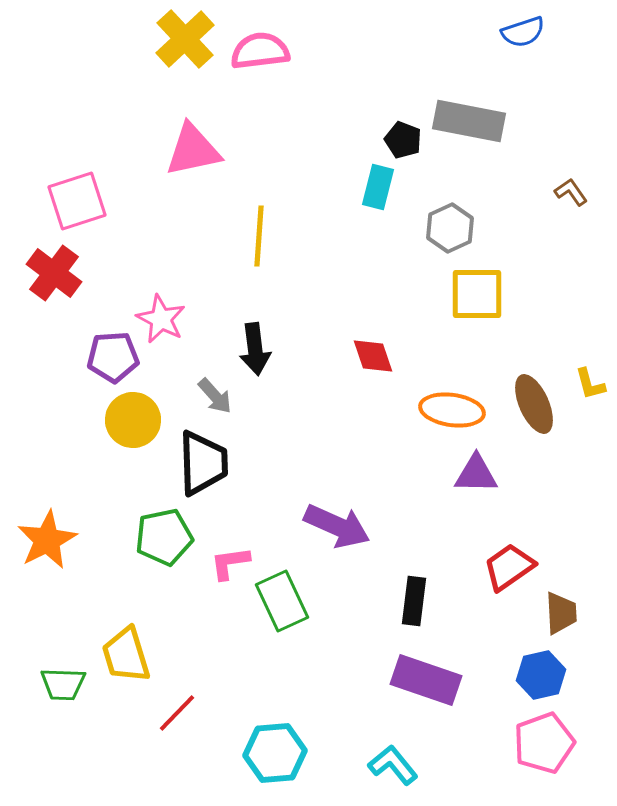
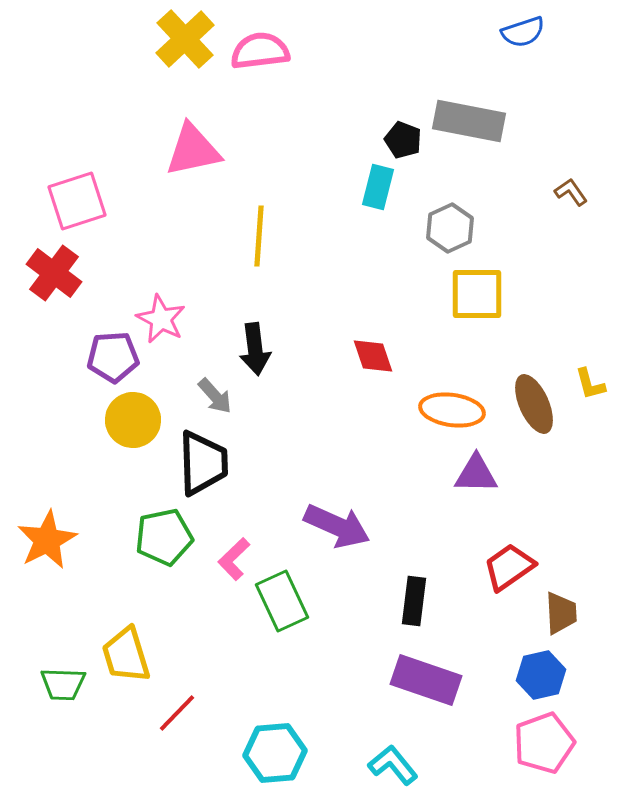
pink L-shape: moved 4 px right, 4 px up; rotated 36 degrees counterclockwise
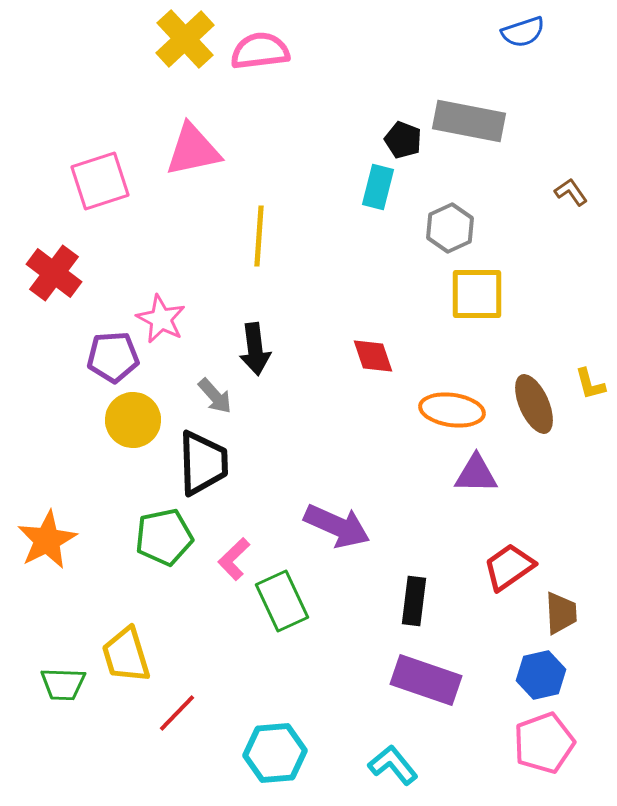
pink square: moved 23 px right, 20 px up
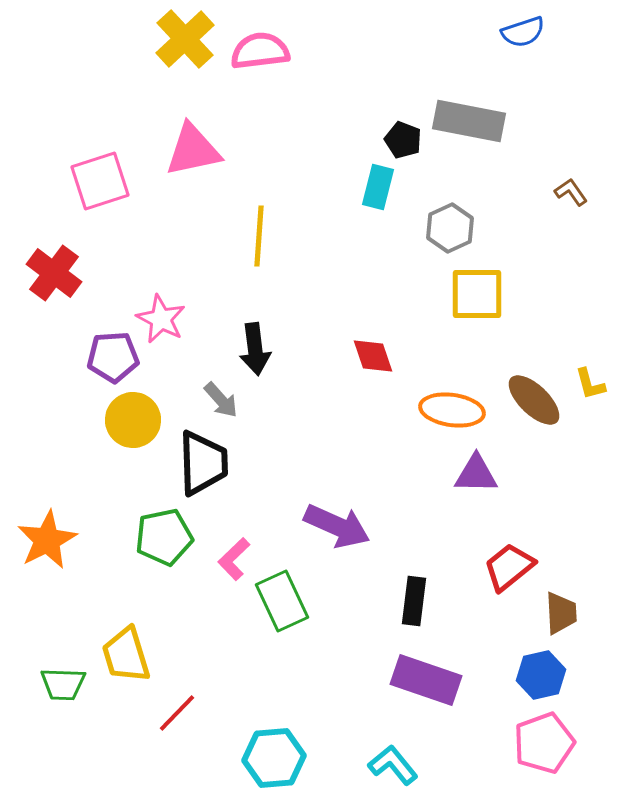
gray arrow: moved 6 px right, 4 px down
brown ellipse: moved 4 px up; rotated 22 degrees counterclockwise
red trapezoid: rotated 4 degrees counterclockwise
cyan hexagon: moved 1 px left, 5 px down
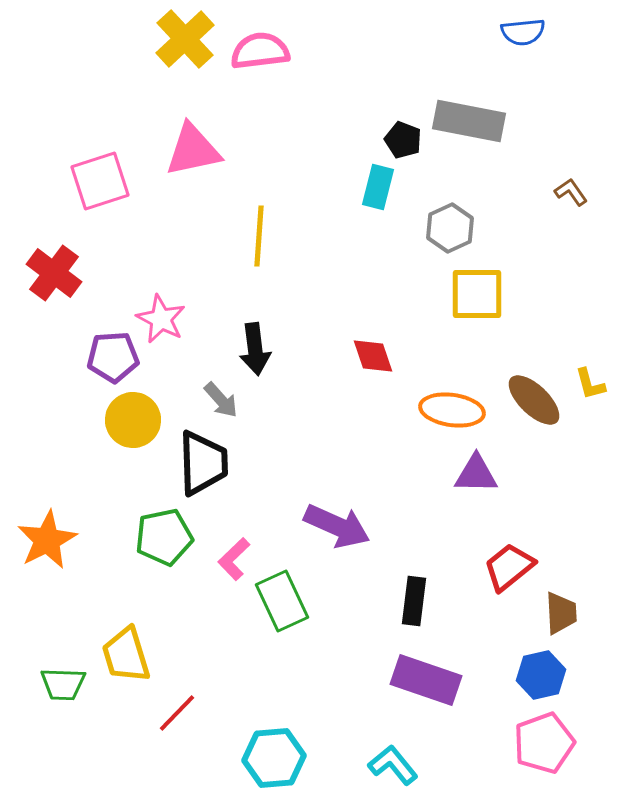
blue semicircle: rotated 12 degrees clockwise
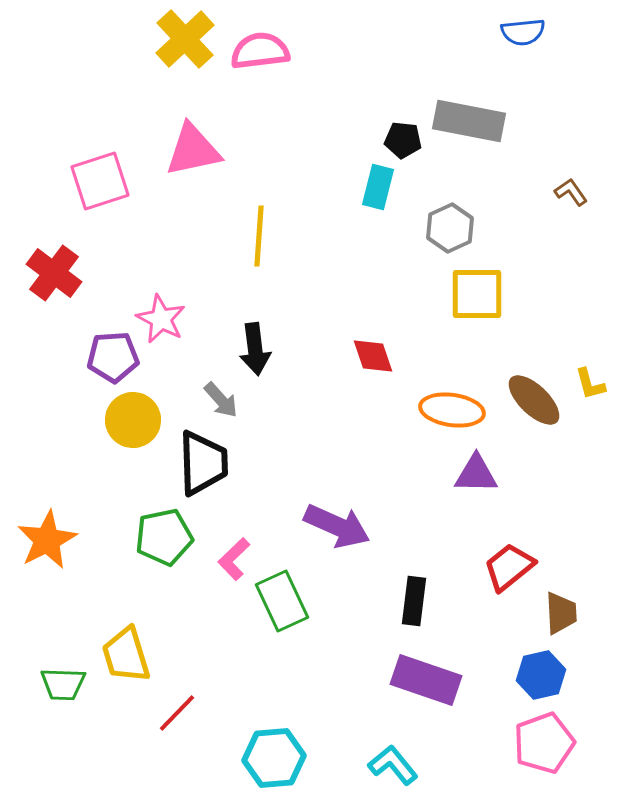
black pentagon: rotated 15 degrees counterclockwise
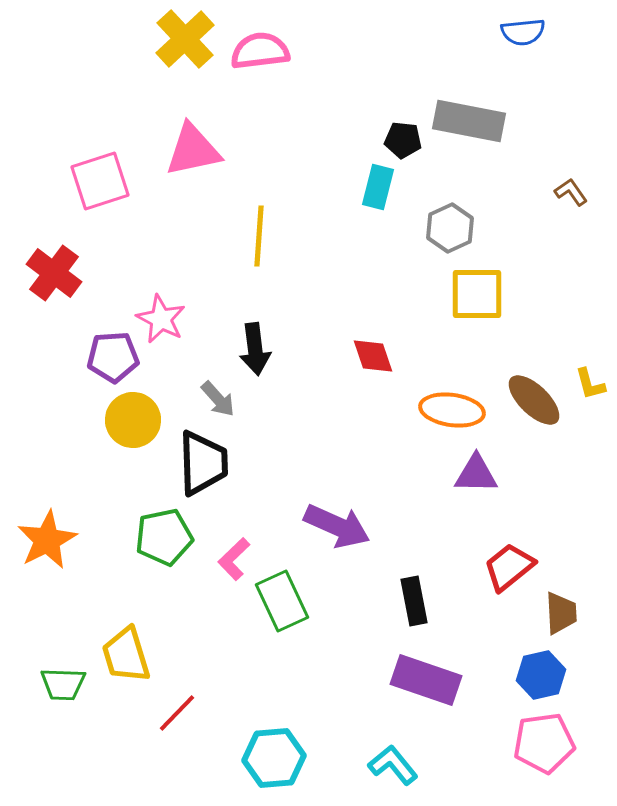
gray arrow: moved 3 px left, 1 px up
black rectangle: rotated 18 degrees counterclockwise
pink pentagon: rotated 12 degrees clockwise
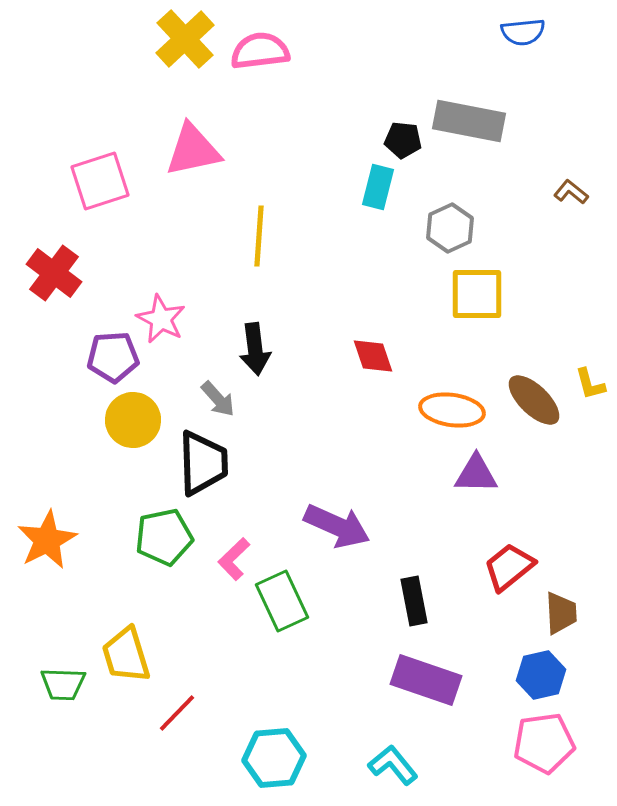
brown L-shape: rotated 16 degrees counterclockwise
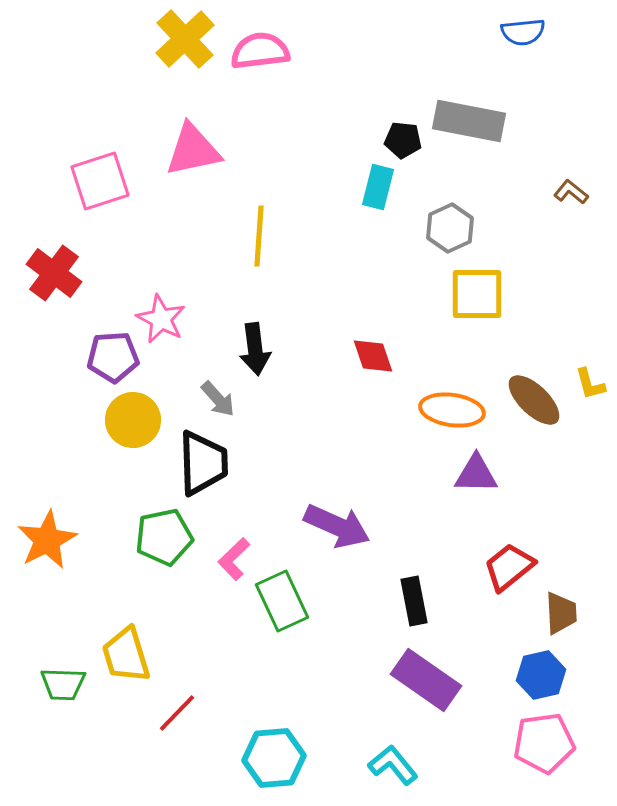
purple rectangle: rotated 16 degrees clockwise
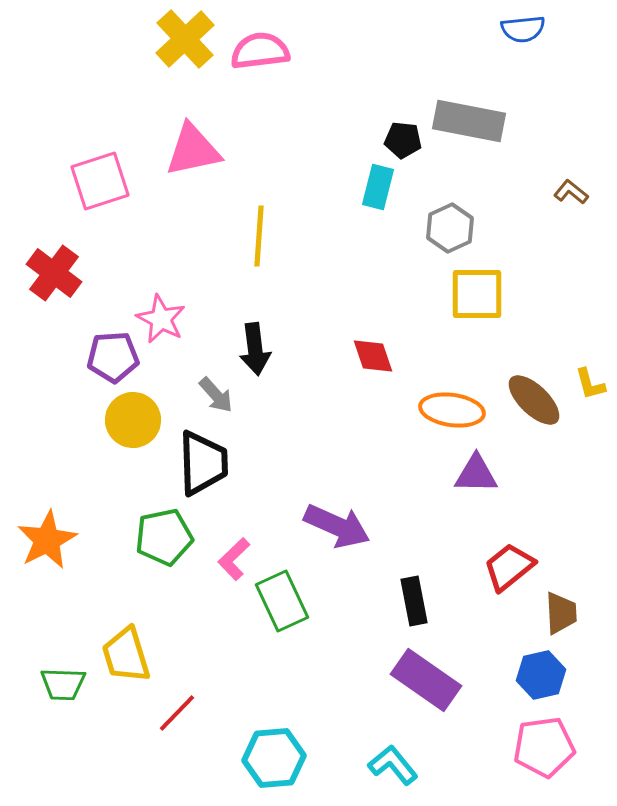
blue semicircle: moved 3 px up
gray arrow: moved 2 px left, 4 px up
pink pentagon: moved 4 px down
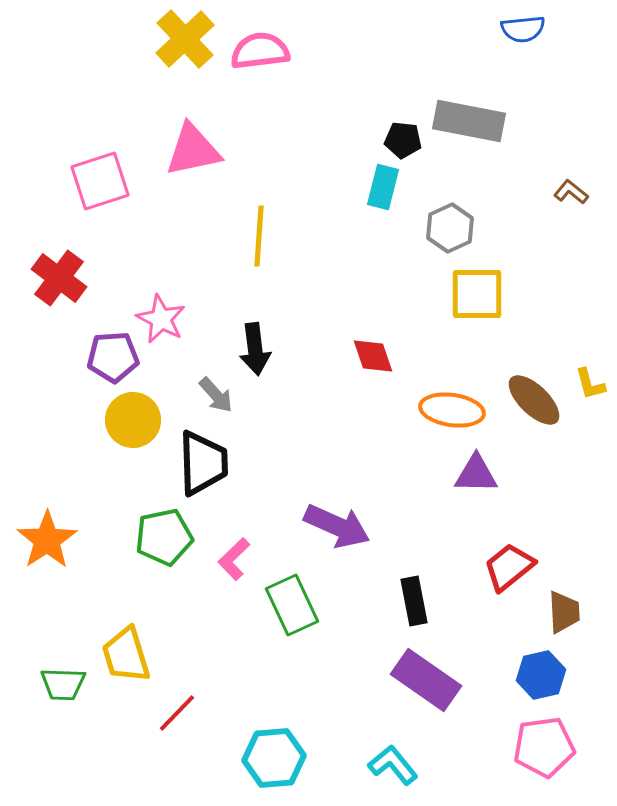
cyan rectangle: moved 5 px right
red cross: moved 5 px right, 5 px down
orange star: rotated 6 degrees counterclockwise
green rectangle: moved 10 px right, 4 px down
brown trapezoid: moved 3 px right, 1 px up
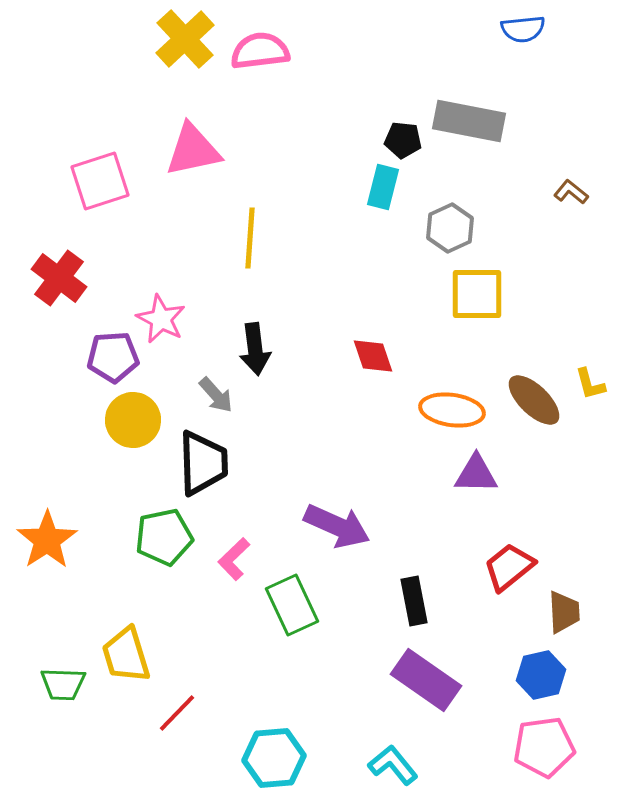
yellow line: moved 9 px left, 2 px down
